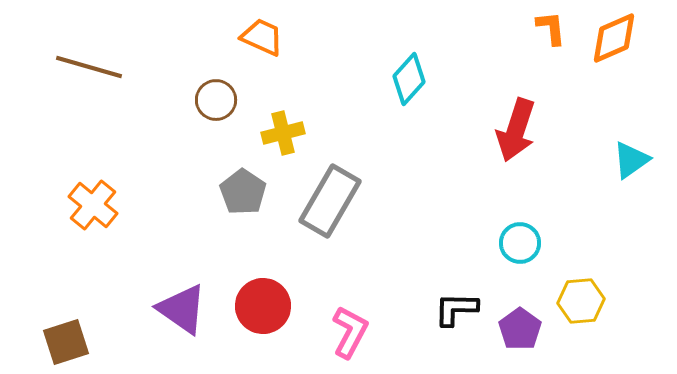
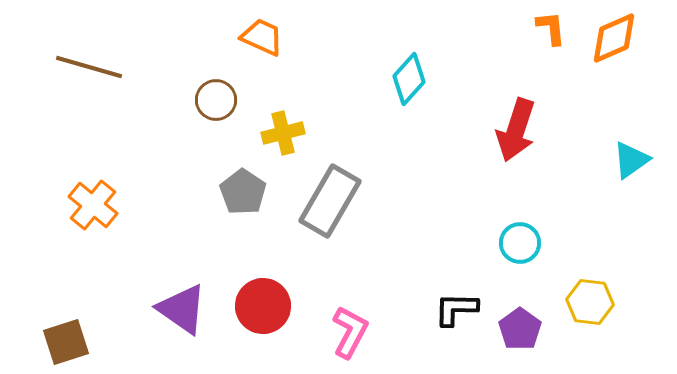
yellow hexagon: moved 9 px right, 1 px down; rotated 12 degrees clockwise
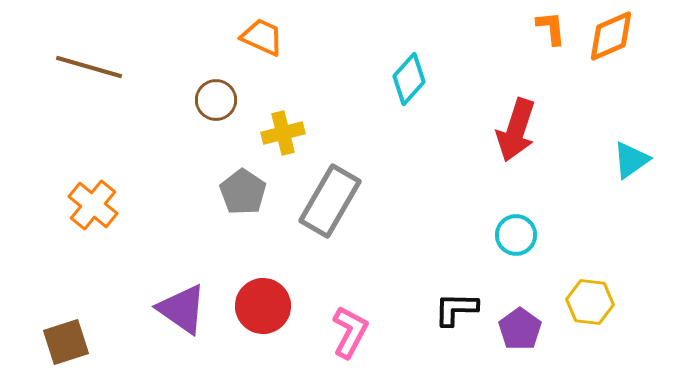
orange diamond: moved 3 px left, 2 px up
cyan circle: moved 4 px left, 8 px up
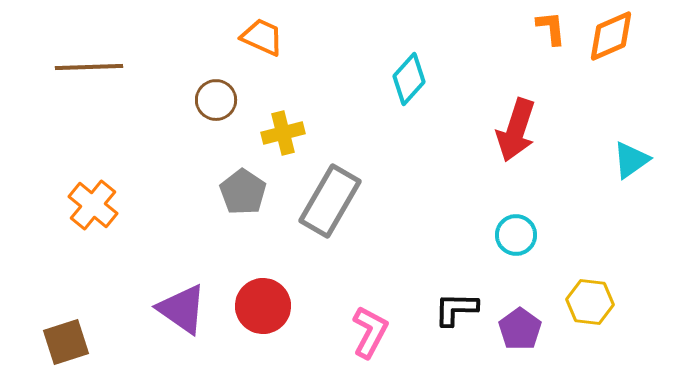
brown line: rotated 18 degrees counterclockwise
pink L-shape: moved 20 px right
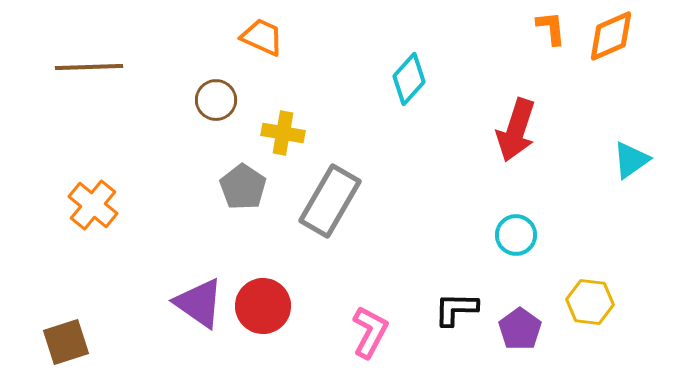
yellow cross: rotated 24 degrees clockwise
gray pentagon: moved 5 px up
purple triangle: moved 17 px right, 6 px up
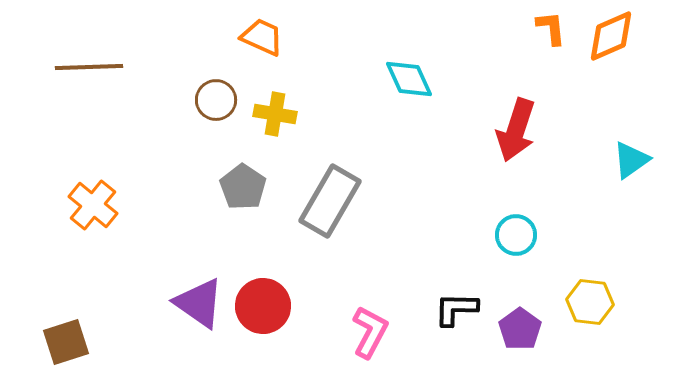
cyan diamond: rotated 66 degrees counterclockwise
yellow cross: moved 8 px left, 19 px up
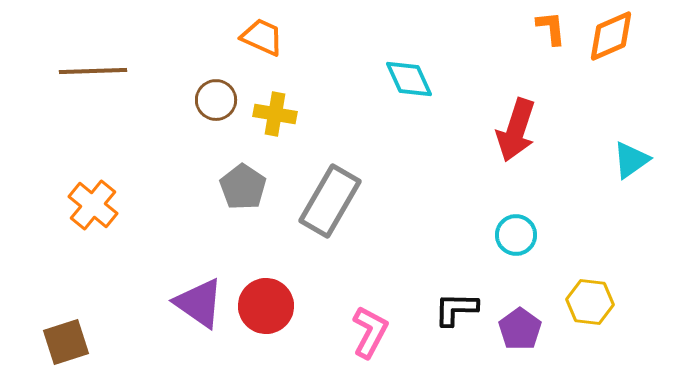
brown line: moved 4 px right, 4 px down
red circle: moved 3 px right
